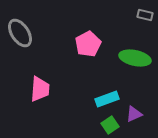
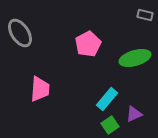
green ellipse: rotated 28 degrees counterclockwise
cyan rectangle: rotated 30 degrees counterclockwise
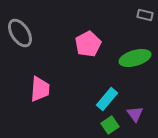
purple triangle: moved 1 px right; rotated 42 degrees counterclockwise
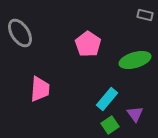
pink pentagon: rotated 10 degrees counterclockwise
green ellipse: moved 2 px down
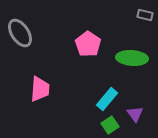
green ellipse: moved 3 px left, 2 px up; rotated 20 degrees clockwise
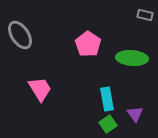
gray ellipse: moved 2 px down
pink trapezoid: rotated 36 degrees counterclockwise
cyan rectangle: rotated 50 degrees counterclockwise
green square: moved 2 px left, 1 px up
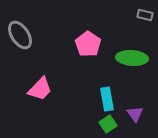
pink trapezoid: rotated 76 degrees clockwise
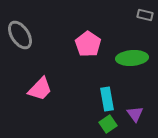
green ellipse: rotated 8 degrees counterclockwise
